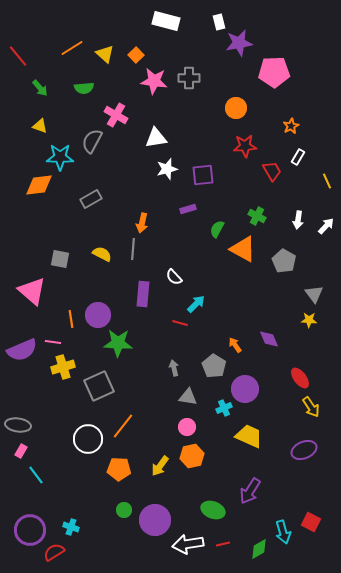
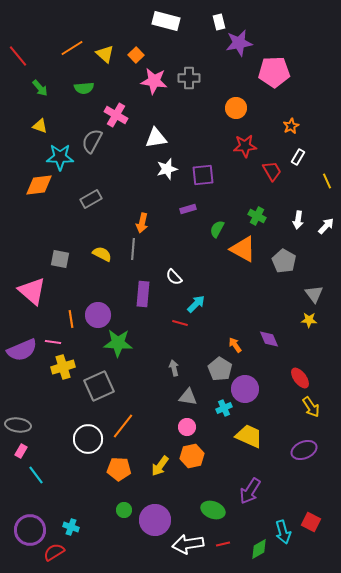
gray pentagon at (214, 366): moved 6 px right, 3 px down
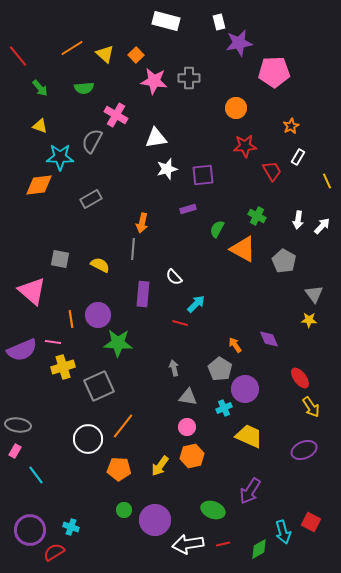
white arrow at (326, 226): moved 4 px left
yellow semicircle at (102, 254): moved 2 px left, 11 px down
pink rectangle at (21, 451): moved 6 px left
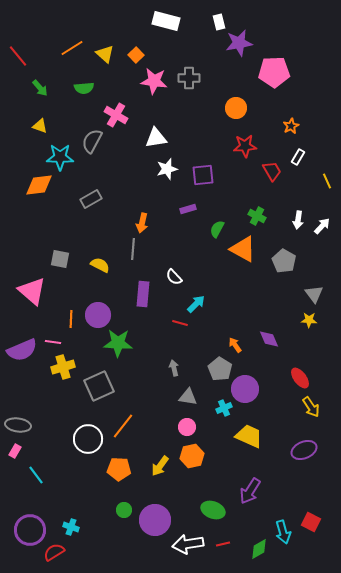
orange line at (71, 319): rotated 12 degrees clockwise
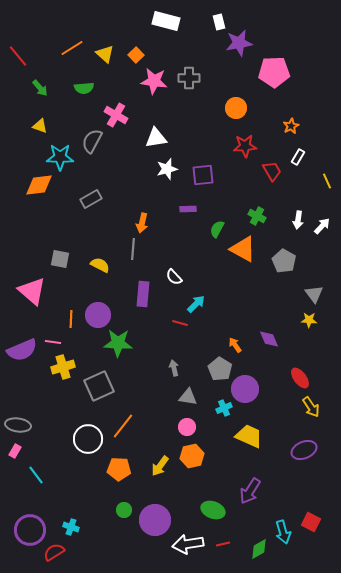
purple rectangle at (188, 209): rotated 14 degrees clockwise
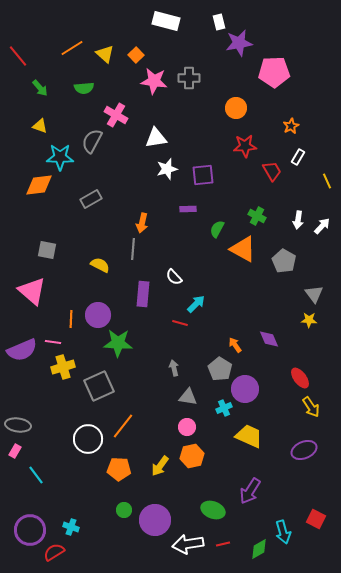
gray square at (60, 259): moved 13 px left, 9 px up
red square at (311, 522): moved 5 px right, 3 px up
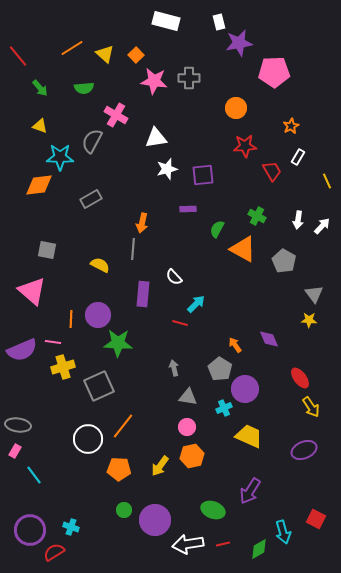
cyan line at (36, 475): moved 2 px left
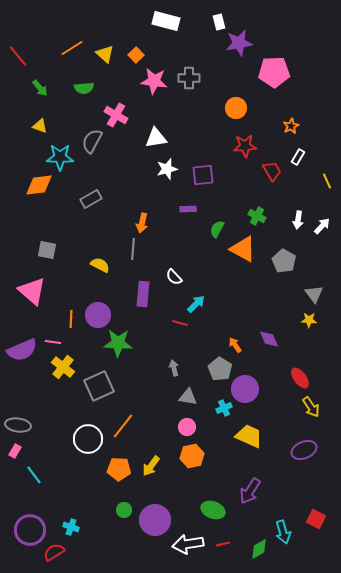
yellow cross at (63, 367): rotated 35 degrees counterclockwise
yellow arrow at (160, 466): moved 9 px left
